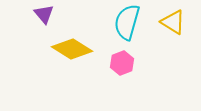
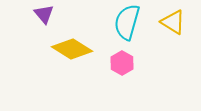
pink hexagon: rotated 10 degrees counterclockwise
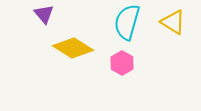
yellow diamond: moved 1 px right, 1 px up
